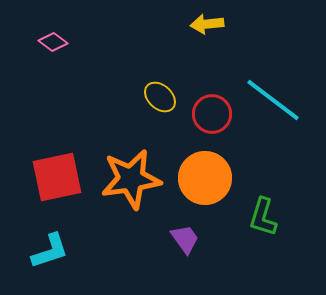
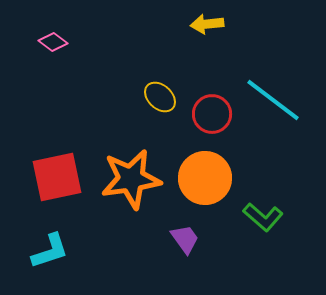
green L-shape: rotated 66 degrees counterclockwise
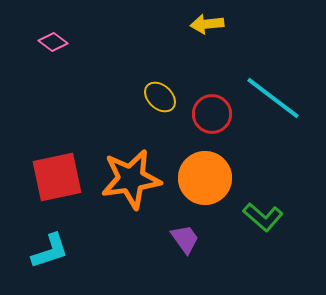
cyan line: moved 2 px up
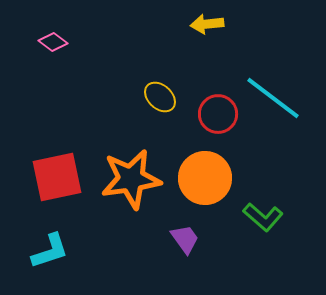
red circle: moved 6 px right
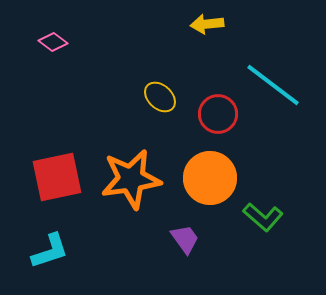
cyan line: moved 13 px up
orange circle: moved 5 px right
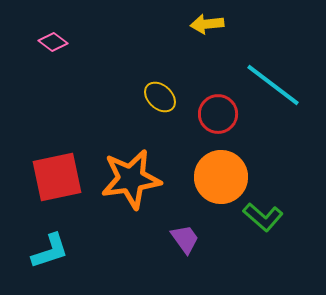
orange circle: moved 11 px right, 1 px up
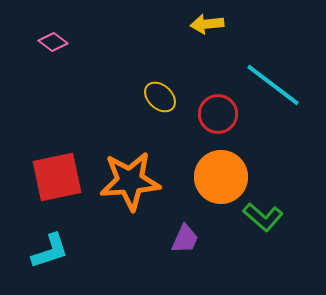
orange star: moved 1 px left, 2 px down; rotated 4 degrees clockwise
purple trapezoid: rotated 60 degrees clockwise
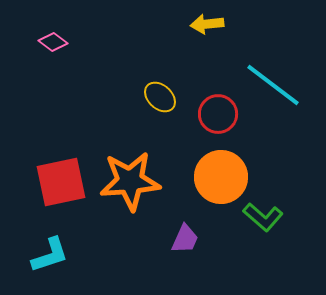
red square: moved 4 px right, 5 px down
cyan L-shape: moved 4 px down
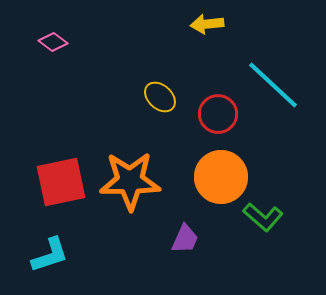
cyan line: rotated 6 degrees clockwise
orange star: rotated 4 degrees clockwise
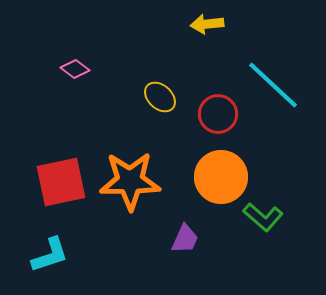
pink diamond: moved 22 px right, 27 px down
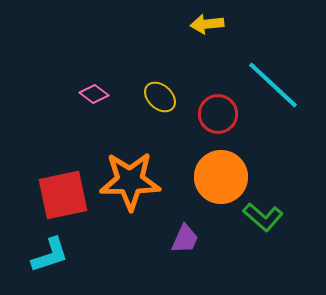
pink diamond: moved 19 px right, 25 px down
red square: moved 2 px right, 13 px down
